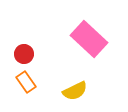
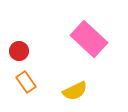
red circle: moved 5 px left, 3 px up
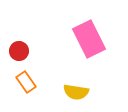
pink rectangle: rotated 21 degrees clockwise
yellow semicircle: moved 1 px right, 1 px down; rotated 35 degrees clockwise
